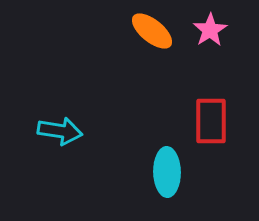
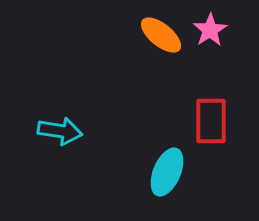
orange ellipse: moved 9 px right, 4 px down
cyan ellipse: rotated 24 degrees clockwise
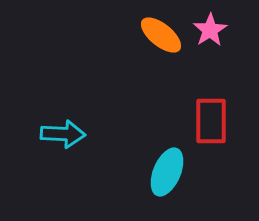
cyan arrow: moved 3 px right, 3 px down; rotated 6 degrees counterclockwise
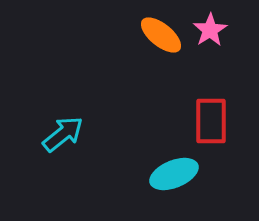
cyan arrow: rotated 42 degrees counterclockwise
cyan ellipse: moved 7 px right, 2 px down; rotated 45 degrees clockwise
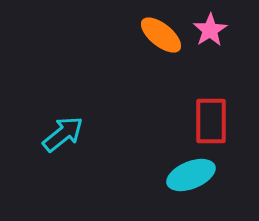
cyan ellipse: moved 17 px right, 1 px down
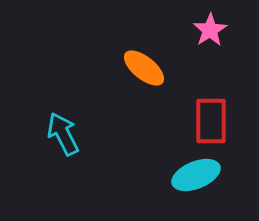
orange ellipse: moved 17 px left, 33 px down
cyan arrow: rotated 78 degrees counterclockwise
cyan ellipse: moved 5 px right
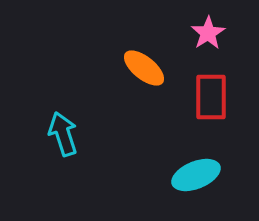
pink star: moved 2 px left, 3 px down
red rectangle: moved 24 px up
cyan arrow: rotated 9 degrees clockwise
